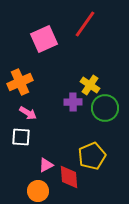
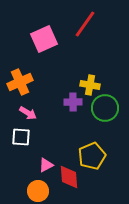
yellow cross: rotated 24 degrees counterclockwise
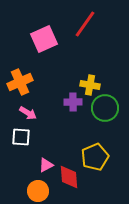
yellow pentagon: moved 3 px right, 1 px down
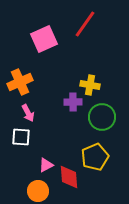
green circle: moved 3 px left, 9 px down
pink arrow: rotated 30 degrees clockwise
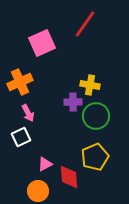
pink square: moved 2 px left, 4 px down
green circle: moved 6 px left, 1 px up
white square: rotated 30 degrees counterclockwise
pink triangle: moved 1 px left, 1 px up
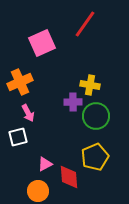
white square: moved 3 px left; rotated 12 degrees clockwise
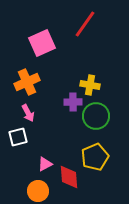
orange cross: moved 7 px right
